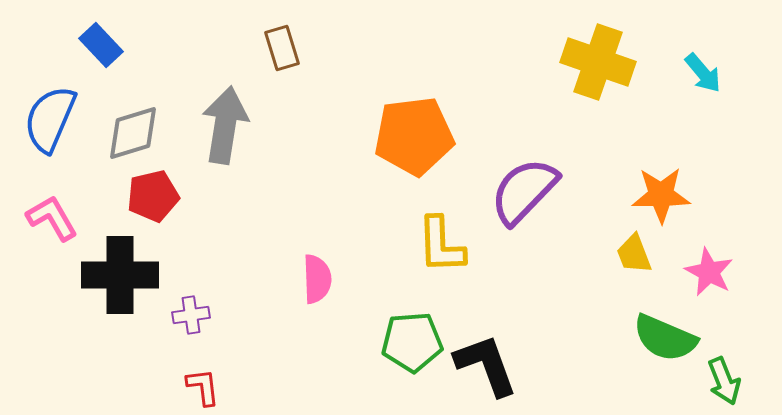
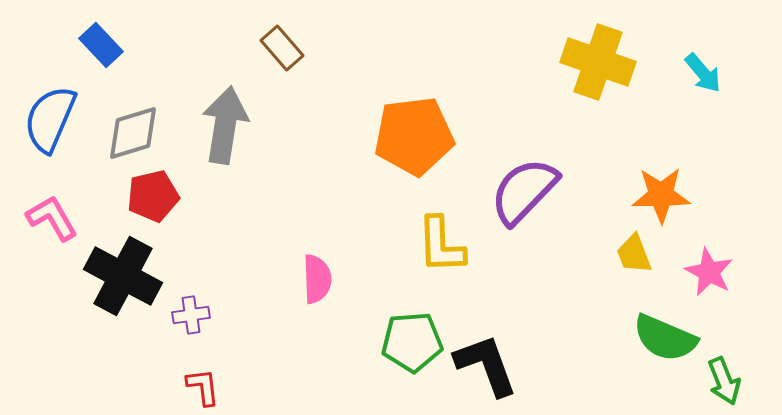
brown rectangle: rotated 24 degrees counterclockwise
black cross: moved 3 px right, 1 px down; rotated 28 degrees clockwise
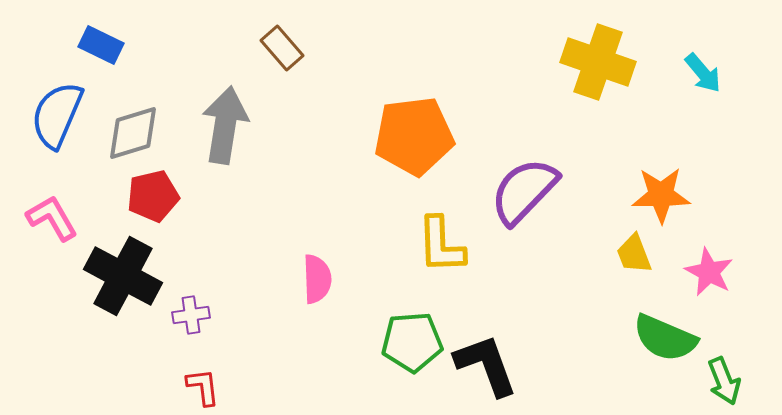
blue rectangle: rotated 21 degrees counterclockwise
blue semicircle: moved 7 px right, 4 px up
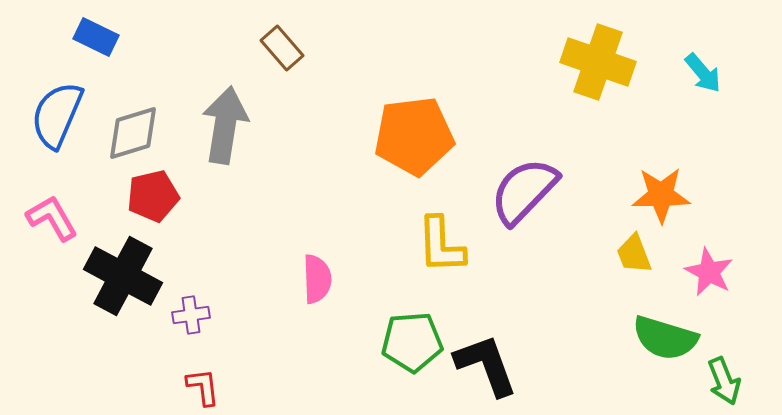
blue rectangle: moved 5 px left, 8 px up
green semicircle: rotated 6 degrees counterclockwise
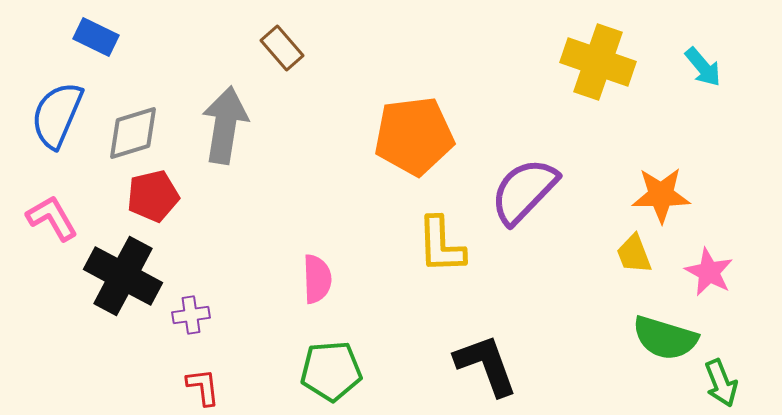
cyan arrow: moved 6 px up
green pentagon: moved 81 px left, 29 px down
green arrow: moved 3 px left, 2 px down
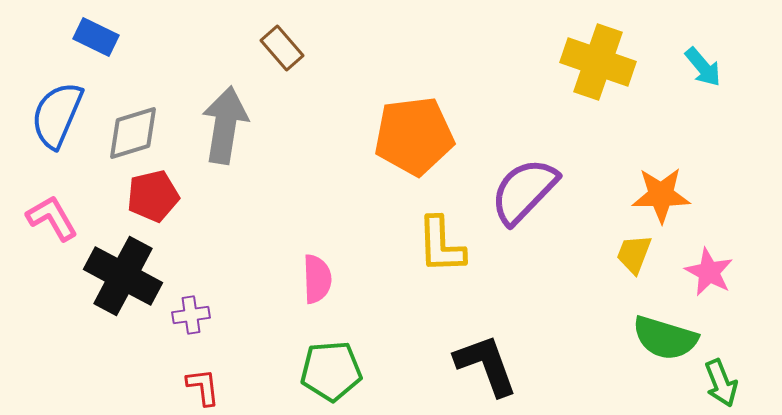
yellow trapezoid: rotated 42 degrees clockwise
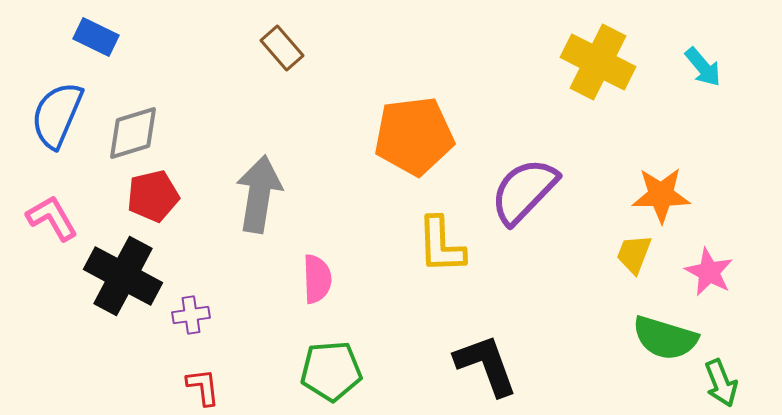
yellow cross: rotated 8 degrees clockwise
gray arrow: moved 34 px right, 69 px down
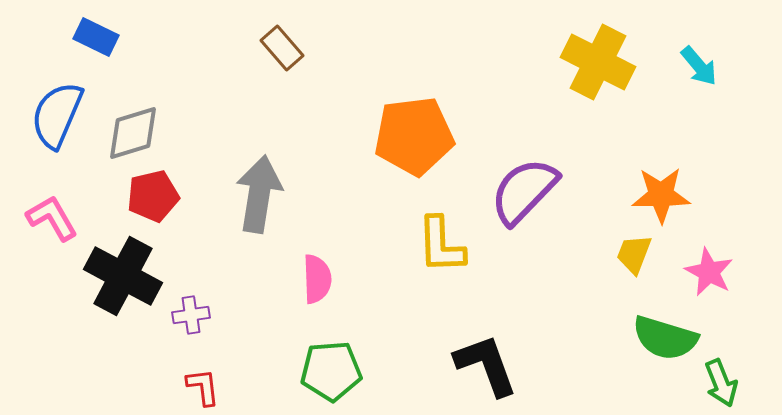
cyan arrow: moved 4 px left, 1 px up
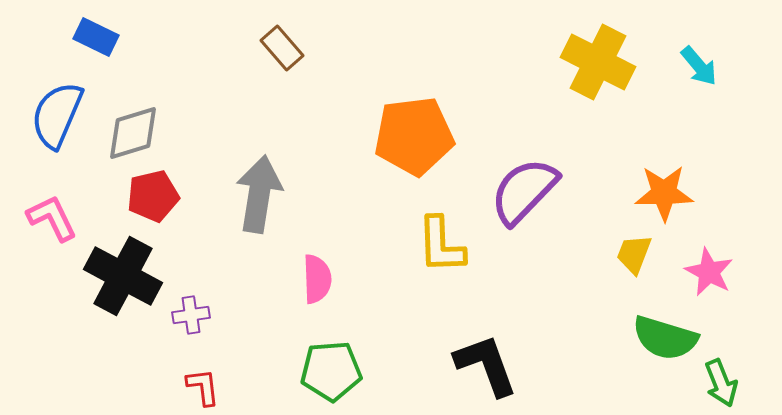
orange star: moved 3 px right, 2 px up
pink L-shape: rotated 4 degrees clockwise
